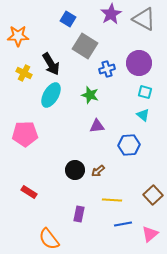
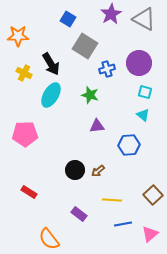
purple rectangle: rotated 63 degrees counterclockwise
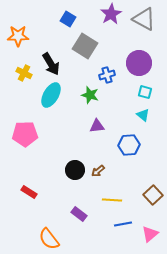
blue cross: moved 6 px down
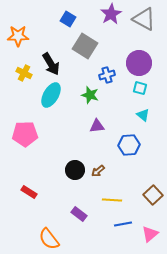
cyan square: moved 5 px left, 4 px up
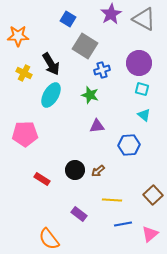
blue cross: moved 5 px left, 5 px up
cyan square: moved 2 px right, 1 px down
cyan triangle: moved 1 px right
red rectangle: moved 13 px right, 13 px up
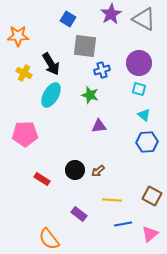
gray square: rotated 25 degrees counterclockwise
cyan square: moved 3 px left
purple triangle: moved 2 px right
blue hexagon: moved 18 px right, 3 px up
brown square: moved 1 px left, 1 px down; rotated 18 degrees counterclockwise
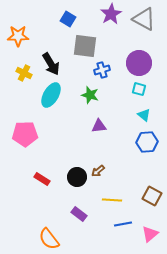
black circle: moved 2 px right, 7 px down
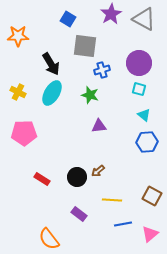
yellow cross: moved 6 px left, 19 px down
cyan ellipse: moved 1 px right, 2 px up
pink pentagon: moved 1 px left, 1 px up
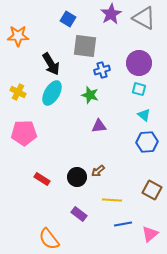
gray triangle: moved 1 px up
brown square: moved 6 px up
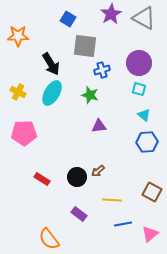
brown square: moved 2 px down
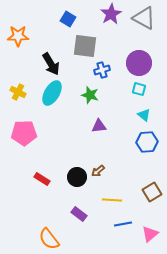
brown square: rotated 30 degrees clockwise
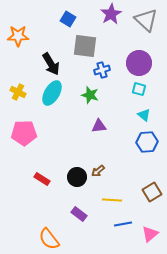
gray triangle: moved 2 px right, 2 px down; rotated 15 degrees clockwise
